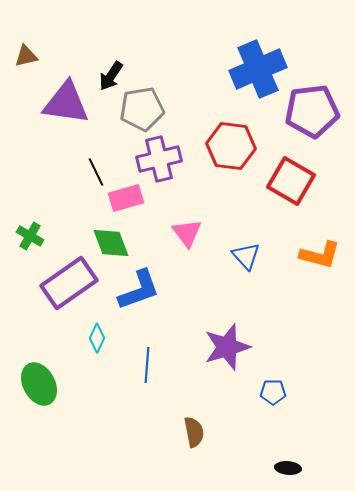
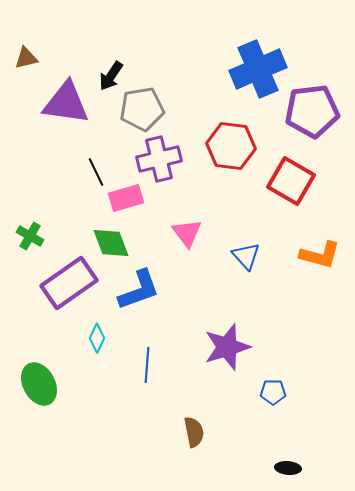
brown triangle: moved 2 px down
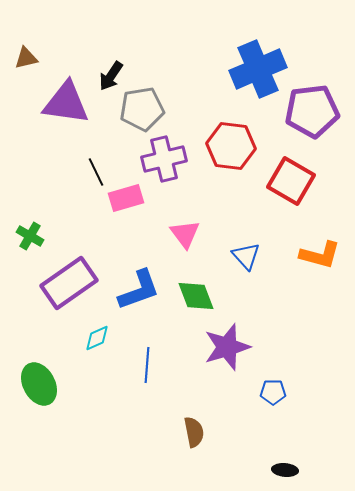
purple cross: moved 5 px right
pink triangle: moved 2 px left, 1 px down
green diamond: moved 85 px right, 53 px down
cyan diamond: rotated 40 degrees clockwise
black ellipse: moved 3 px left, 2 px down
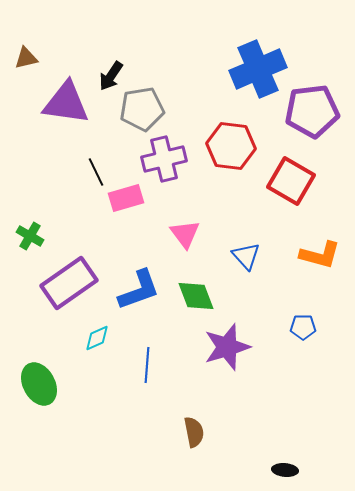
blue pentagon: moved 30 px right, 65 px up
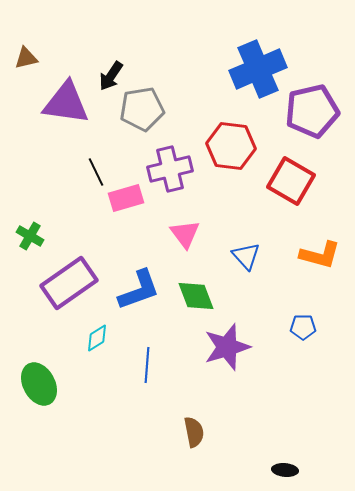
purple pentagon: rotated 6 degrees counterclockwise
purple cross: moved 6 px right, 10 px down
cyan diamond: rotated 8 degrees counterclockwise
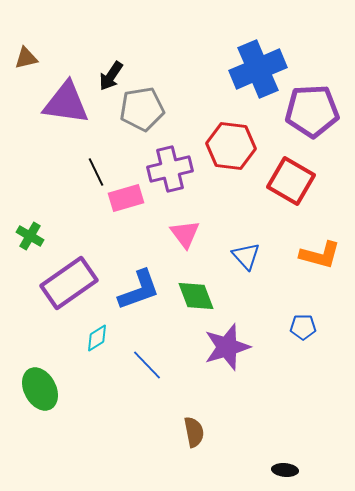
purple pentagon: rotated 10 degrees clockwise
blue line: rotated 48 degrees counterclockwise
green ellipse: moved 1 px right, 5 px down
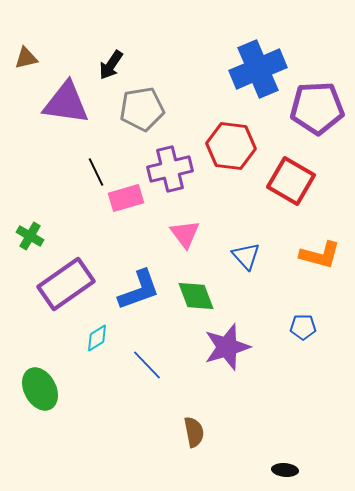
black arrow: moved 11 px up
purple pentagon: moved 5 px right, 3 px up
purple rectangle: moved 3 px left, 1 px down
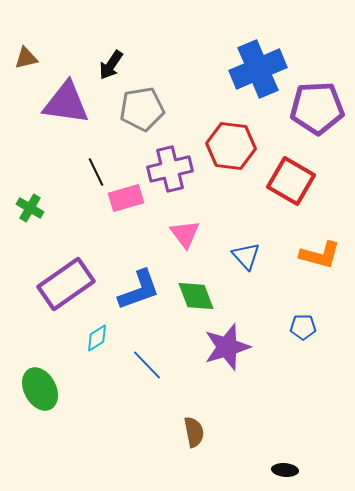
green cross: moved 28 px up
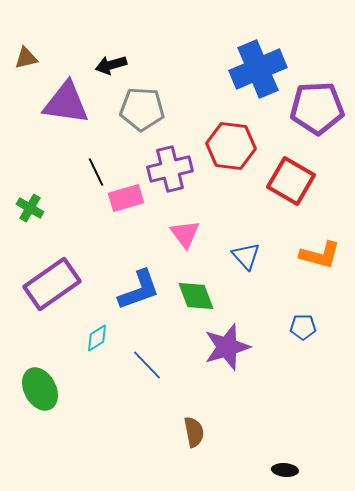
black arrow: rotated 40 degrees clockwise
gray pentagon: rotated 12 degrees clockwise
purple rectangle: moved 14 px left
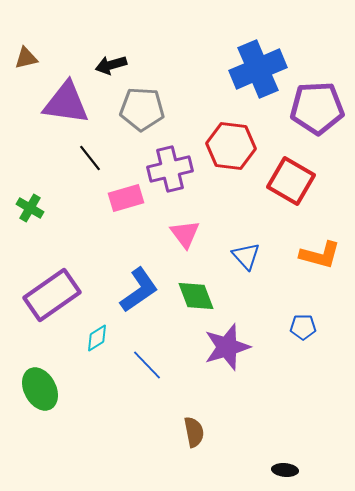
black line: moved 6 px left, 14 px up; rotated 12 degrees counterclockwise
purple rectangle: moved 11 px down
blue L-shape: rotated 15 degrees counterclockwise
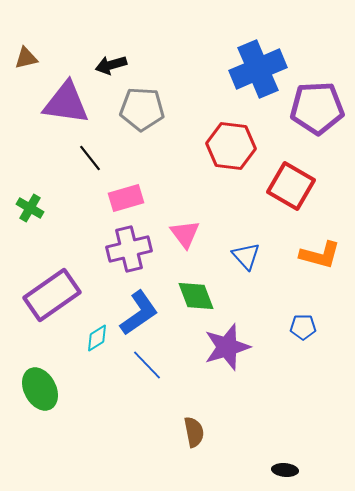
purple cross: moved 41 px left, 80 px down
red square: moved 5 px down
blue L-shape: moved 23 px down
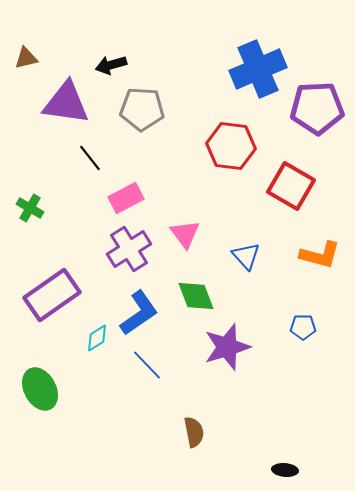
pink rectangle: rotated 12 degrees counterclockwise
purple cross: rotated 18 degrees counterclockwise
